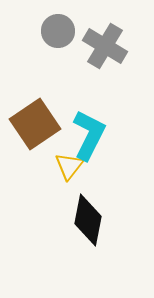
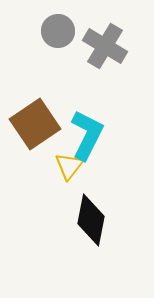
cyan L-shape: moved 2 px left
black diamond: moved 3 px right
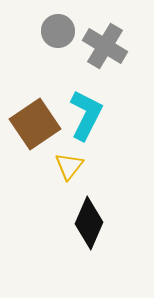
cyan L-shape: moved 1 px left, 20 px up
black diamond: moved 2 px left, 3 px down; rotated 12 degrees clockwise
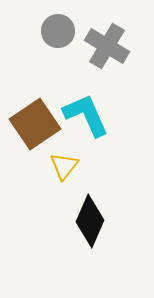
gray cross: moved 2 px right
cyan L-shape: rotated 51 degrees counterclockwise
yellow triangle: moved 5 px left
black diamond: moved 1 px right, 2 px up
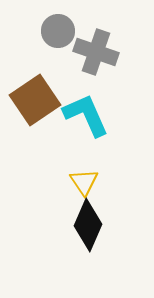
gray cross: moved 11 px left, 6 px down; rotated 12 degrees counterclockwise
brown square: moved 24 px up
yellow triangle: moved 20 px right, 16 px down; rotated 12 degrees counterclockwise
black diamond: moved 2 px left, 4 px down
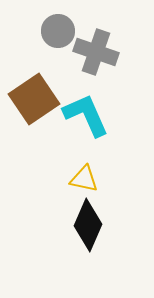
brown square: moved 1 px left, 1 px up
yellow triangle: moved 3 px up; rotated 44 degrees counterclockwise
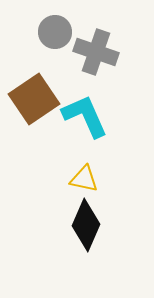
gray circle: moved 3 px left, 1 px down
cyan L-shape: moved 1 px left, 1 px down
black diamond: moved 2 px left
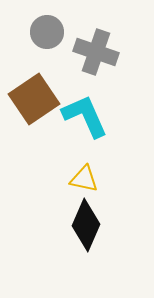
gray circle: moved 8 px left
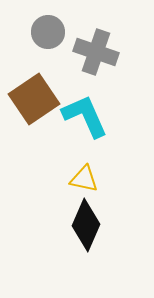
gray circle: moved 1 px right
